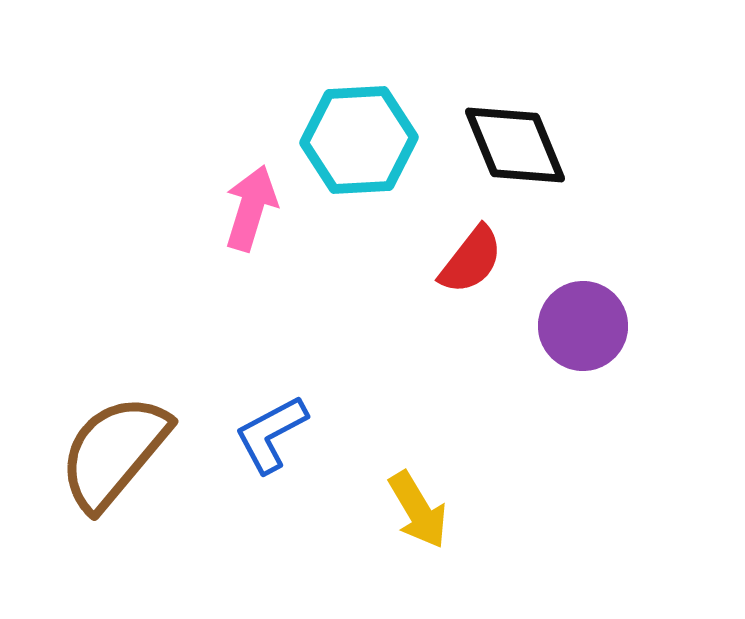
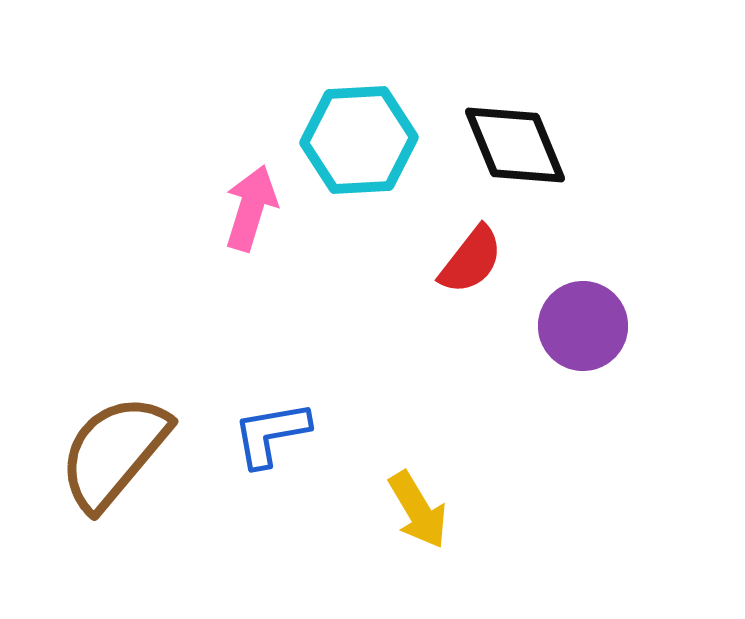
blue L-shape: rotated 18 degrees clockwise
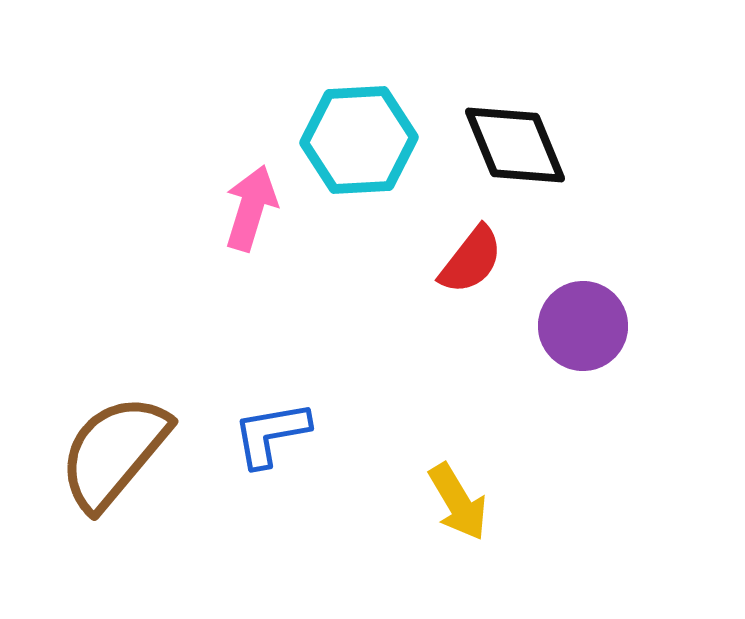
yellow arrow: moved 40 px right, 8 px up
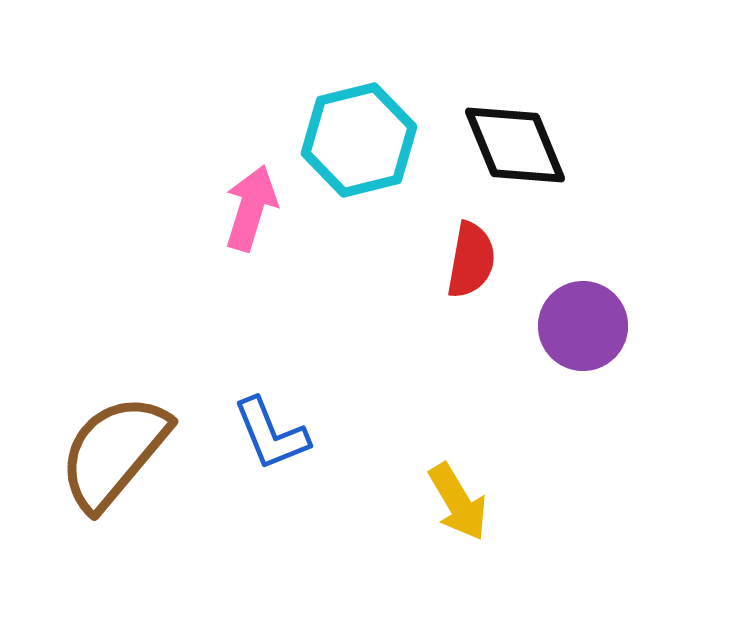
cyan hexagon: rotated 11 degrees counterclockwise
red semicircle: rotated 28 degrees counterclockwise
blue L-shape: rotated 102 degrees counterclockwise
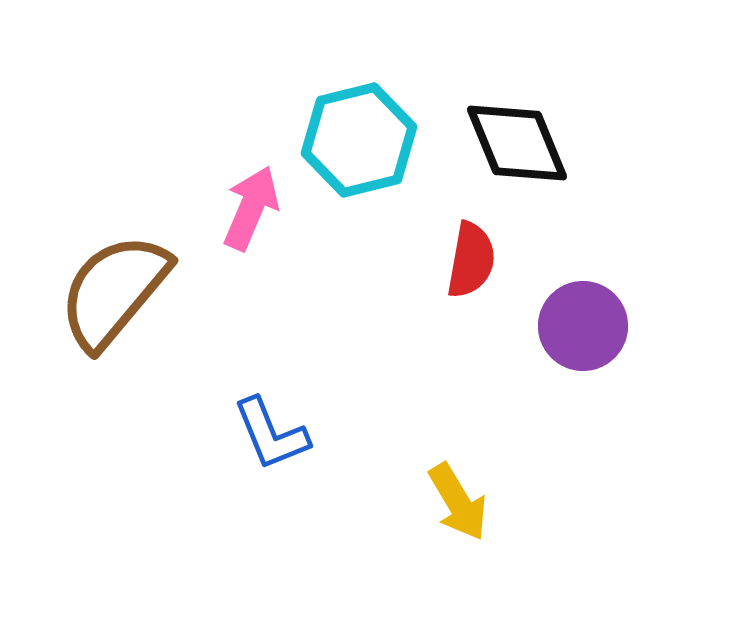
black diamond: moved 2 px right, 2 px up
pink arrow: rotated 6 degrees clockwise
brown semicircle: moved 161 px up
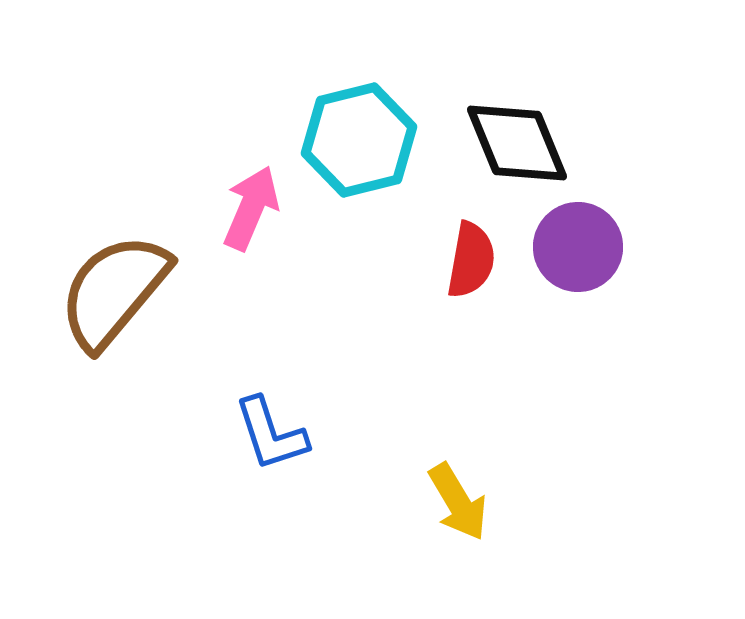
purple circle: moved 5 px left, 79 px up
blue L-shape: rotated 4 degrees clockwise
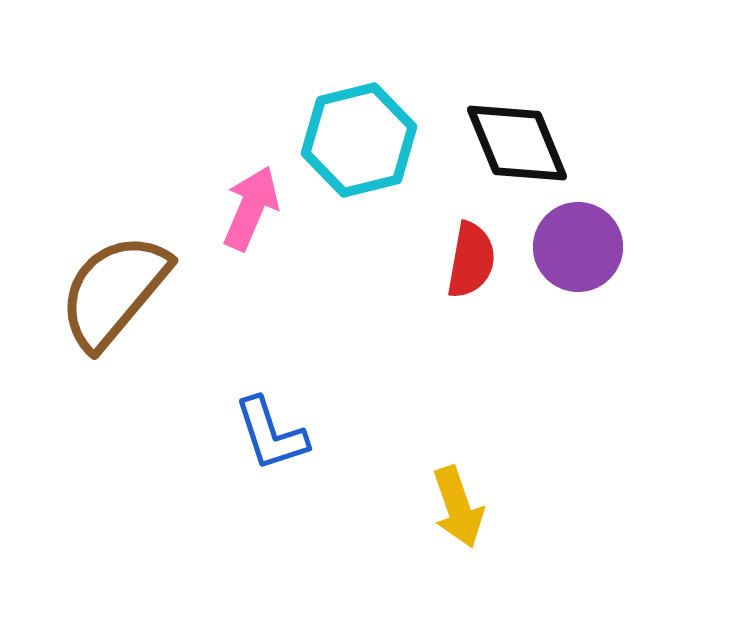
yellow arrow: moved 5 px down; rotated 12 degrees clockwise
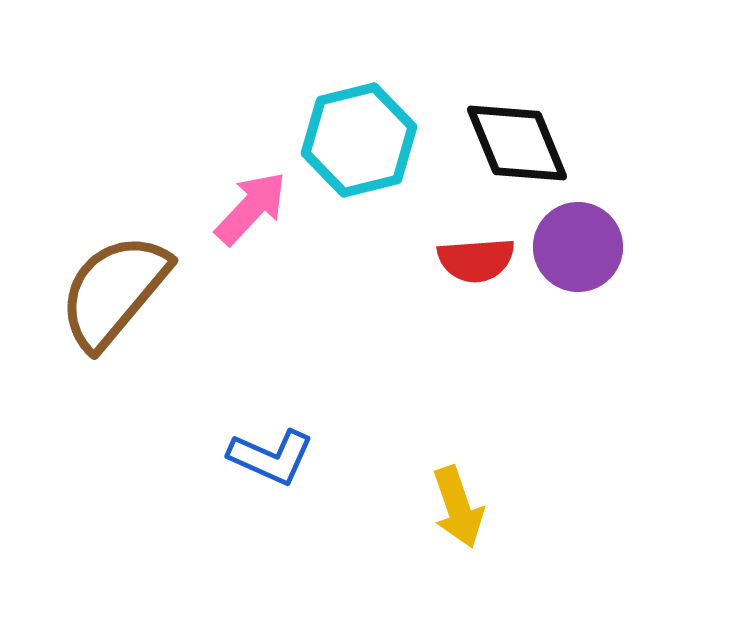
pink arrow: rotated 20 degrees clockwise
red semicircle: moved 5 px right; rotated 76 degrees clockwise
blue L-shape: moved 23 px down; rotated 48 degrees counterclockwise
